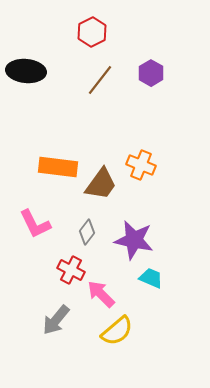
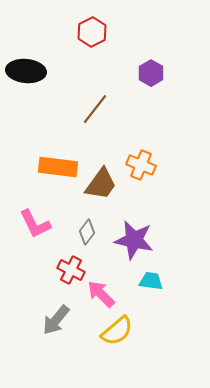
brown line: moved 5 px left, 29 px down
cyan trapezoid: moved 3 px down; rotated 15 degrees counterclockwise
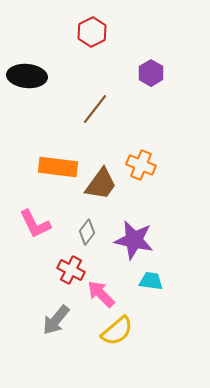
black ellipse: moved 1 px right, 5 px down
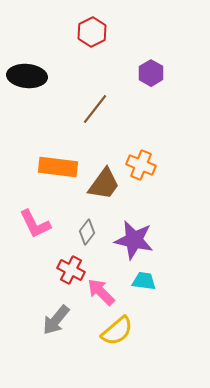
brown trapezoid: moved 3 px right
cyan trapezoid: moved 7 px left
pink arrow: moved 2 px up
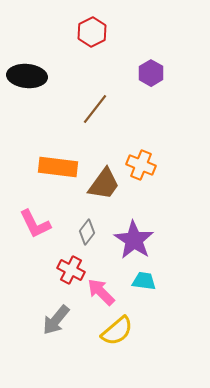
purple star: rotated 21 degrees clockwise
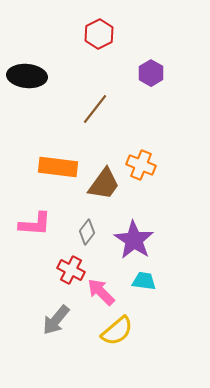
red hexagon: moved 7 px right, 2 px down
pink L-shape: rotated 60 degrees counterclockwise
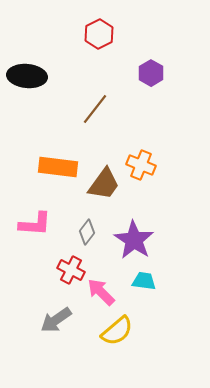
gray arrow: rotated 16 degrees clockwise
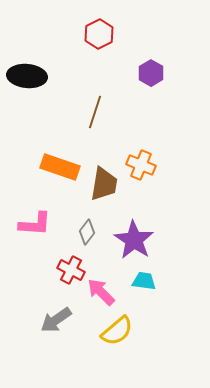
brown line: moved 3 px down; rotated 20 degrees counterclockwise
orange rectangle: moved 2 px right; rotated 12 degrees clockwise
brown trapezoid: rotated 27 degrees counterclockwise
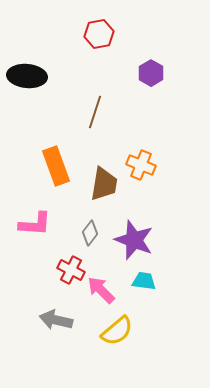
red hexagon: rotated 16 degrees clockwise
orange rectangle: moved 4 px left, 1 px up; rotated 51 degrees clockwise
gray diamond: moved 3 px right, 1 px down
purple star: rotated 12 degrees counterclockwise
pink arrow: moved 2 px up
gray arrow: rotated 48 degrees clockwise
